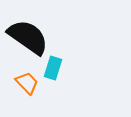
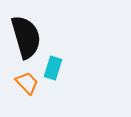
black semicircle: moved 2 px left; rotated 39 degrees clockwise
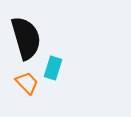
black semicircle: moved 1 px down
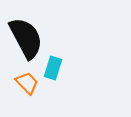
black semicircle: rotated 12 degrees counterclockwise
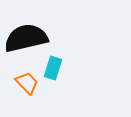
black semicircle: rotated 75 degrees counterclockwise
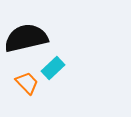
cyan rectangle: rotated 30 degrees clockwise
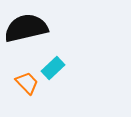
black semicircle: moved 10 px up
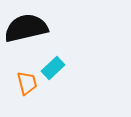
orange trapezoid: rotated 30 degrees clockwise
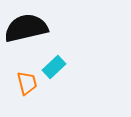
cyan rectangle: moved 1 px right, 1 px up
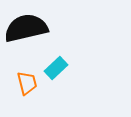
cyan rectangle: moved 2 px right, 1 px down
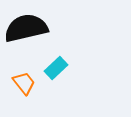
orange trapezoid: moved 3 px left; rotated 25 degrees counterclockwise
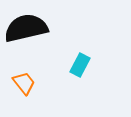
cyan rectangle: moved 24 px right, 3 px up; rotated 20 degrees counterclockwise
